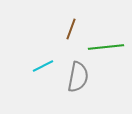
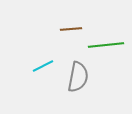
brown line: rotated 65 degrees clockwise
green line: moved 2 px up
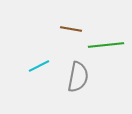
brown line: rotated 15 degrees clockwise
cyan line: moved 4 px left
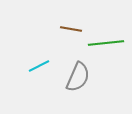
green line: moved 2 px up
gray semicircle: rotated 12 degrees clockwise
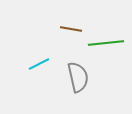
cyan line: moved 2 px up
gray semicircle: rotated 36 degrees counterclockwise
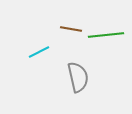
green line: moved 8 px up
cyan line: moved 12 px up
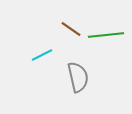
brown line: rotated 25 degrees clockwise
cyan line: moved 3 px right, 3 px down
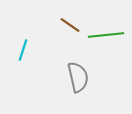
brown line: moved 1 px left, 4 px up
cyan line: moved 19 px left, 5 px up; rotated 45 degrees counterclockwise
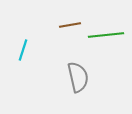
brown line: rotated 45 degrees counterclockwise
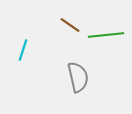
brown line: rotated 45 degrees clockwise
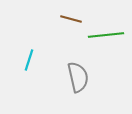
brown line: moved 1 px right, 6 px up; rotated 20 degrees counterclockwise
cyan line: moved 6 px right, 10 px down
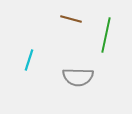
green line: rotated 72 degrees counterclockwise
gray semicircle: rotated 104 degrees clockwise
